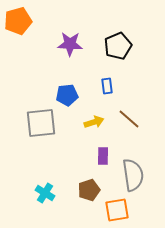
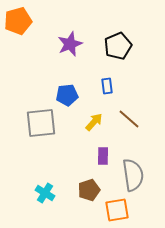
purple star: rotated 25 degrees counterclockwise
yellow arrow: rotated 30 degrees counterclockwise
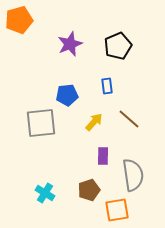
orange pentagon: moved 1 px right, 1 px up
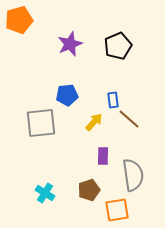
blue rectangle: moved 6 px right, 14 px down
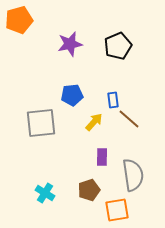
purple star: rotated 10 degrees clockwise
blue pentagon: moved 5 px right
purple rectangle: moved 1 px left, 1 px down
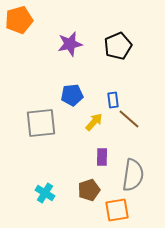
gray semicircle: rotated 16 degrees clockwise
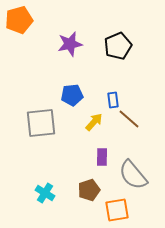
gray semicircle: rotated 132 degrees clockwise
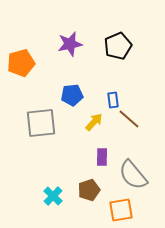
orange pentagon: moved 2 px right, 43 px down
cyan cross: moved 8 px right, 3 px down; rotated 12 degrees clockwise
orange square: moved 4 px right
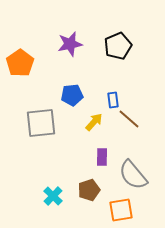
orange pentagon: moved 1 px left; rotated 20 degrees counterclockwise
